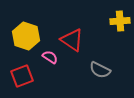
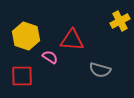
yellow cross: rotated 24 degrees counterclockwise
red triangle: rotated 30 degrees counterclockwise
gray semicircle: rotated 10 degrees counterclockwise
red square: rotated 20 degrees clockwise
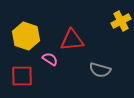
yellow cross: moved 1 px right
red triangle: rotated 10 degrees counterclockwise
pink semicircle: moved 2 px down
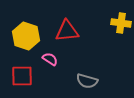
yellow cross: moved 2 px down; rotated 36 degrees clockwise
red triangle: moved 5 px left, 9 px up
gray semicircle: moved 13 px left, 11 px down
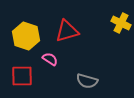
yellow cross: rotated 18 degrees clockwise
red triangle: rotated 10 degrees counterclockwise
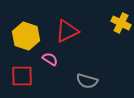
red triangle: rotated 10 degrees counterclockwise
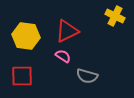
yellow cross: moved 6 px left, 7 px up
yellow hexagon: rotated 12 degrees counterclockwise
pink semicircle: moved 13 px right, 3 px up
gray semicircle: moved 5 px up
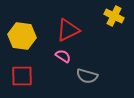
yellow cross: moved 1 px left
red triangle: moved 1 px right, 1 px up
yellow hexagon: moved 4 px left
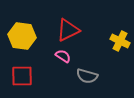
yellow cross: moved 6 px right, 25 px down
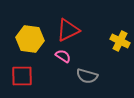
yellow hexagon: moved 8 px right, 3 px down
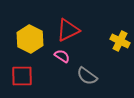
yellow hexagon: rotated 20 degrees clockwise
pink semicircle: moved 1 px left
gray semicircle: rotated 20 degrees clockwise
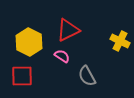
yellow hexagon: moved 1 px left, 3 px down
gray semicircle: rotated 25 degrees clockwise
